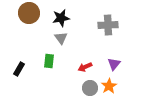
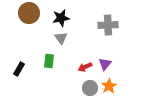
purple triangle: moved 9 px left
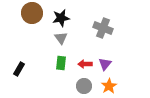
brown circle: moved 3 px right
gray cross: moved 5 px left, 3 px down; rotated 24 degrees clockwise
green rectangle: moved 12 px right, 2 px down
red arrow: moved 3 px up; rotated 24 degrees clockwise
gray circle: moved 6 px left, 2 px up
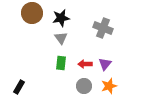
black rectangle: moved 18 px down
orange star: rotated 14 degrees clockwise
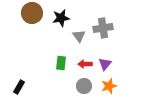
gray cross: rotated 30 degrees counterclockwise
gray triangle: moved 18 px right, 2 px up
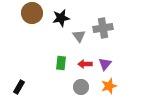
gray circle: moved 3 px left, 1 px down
